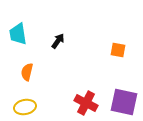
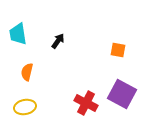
purple square: moved 2 px left, 8 px up; rotated 16 degrees clockwise
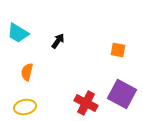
cyan trapezoid: moved 1 px up; rotated 50 degrees counterclockwise
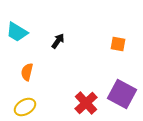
cyan trapezoid: moved 1 px left, 1 px up
orange square: moved 6 px up
red cross: rotated 20 degrees clockwise
yellow ellipse: rotated 20 degrees counterclockwise
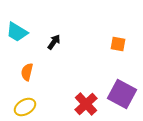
black arrow: moved 4 px left, 1 px down
red cross: moved 1 px down
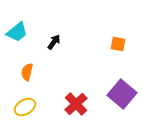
cyan trapezoid: rotated 70 degrees counterclockwise
purple square: rotated 12 degrees clockwise
red cross: moved 10 px left
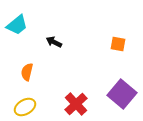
cyan trapezoid: moved 7 px up
black arrow: rotated 98 degrees counterclockwise
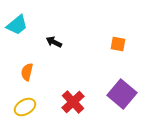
red cross: moved 3 px left, 2 px up
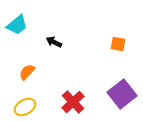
orange semicircle: rotated 30 degrees clockwise
purple square: rotated 12 degrees clockwise
